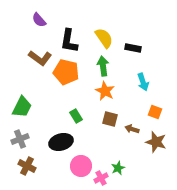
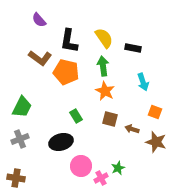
brown cross: moved 11 px left, 12 px down; rotated 18 degrees counterclockwise
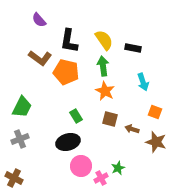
yellow semicircle: moved 2 px down
black ellipse: moved 7 px right
brown cross: moved 2 px left; rotated 18 degrees clockwise
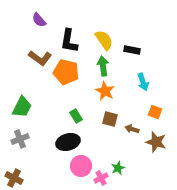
black rectangle: moved 1 px left, 2 px down
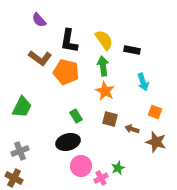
gray cross: moved 12 px down
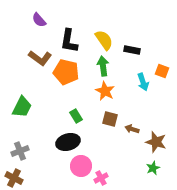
orange square: moved 7 px right, 41 px up
green star: moved 35 px right
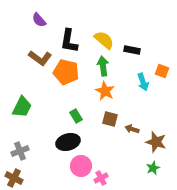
yellow semicircle: rotated 15 degrees counterclockwise
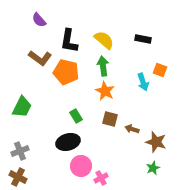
black rectangle: moved 11 px right, 11 px up
orange square: moved 2 px left, 1 px up
brown cross: moved 4 px right, 1 px up
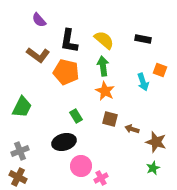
brown L-shape: moved 2 px left, 3 px up
black ellipse: moved 4 px left
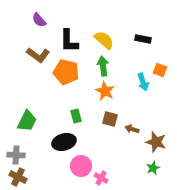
black L-shape: rotated 10 degrees counterclockwise
green trapezoid: moved 5 px right, 14 px down
green rectangle: rotated 16 degrees clockwise
gray cross: moved 4 px left, 4 px down; rotated 24 degrees clockwise
pink cross: rotated 32 degrees counterclockwise
